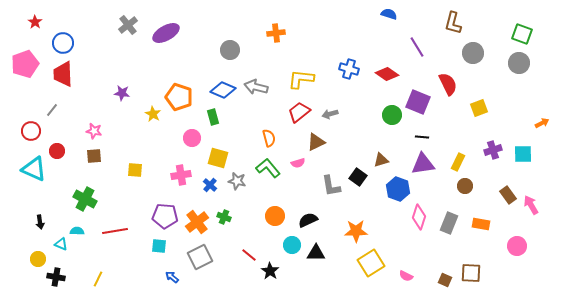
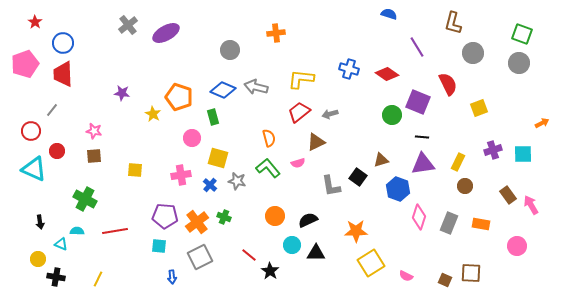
blue arrow at (172, 277): rotated 136 degrees counterclockwise
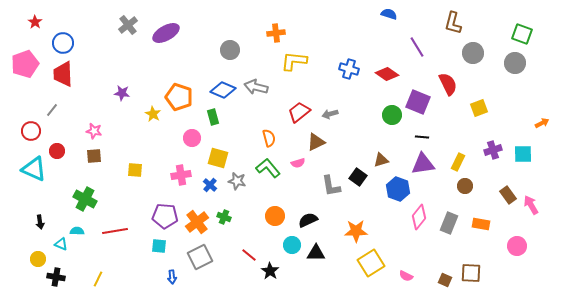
gray circle at (519, 63): moved 4 px left
yellow L-shape at (301, 79): moved 7 px left, 18 px up
pink diamond at (419, 217): rotated 20 degrees clockwise
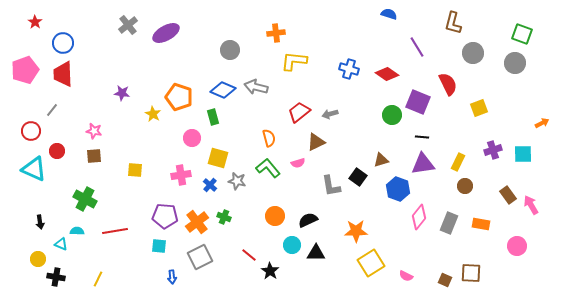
pink pentagon at (25, 64): moved 6 px down
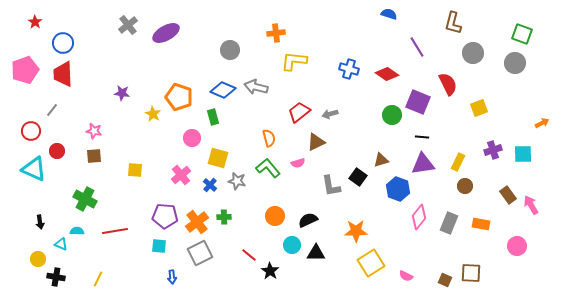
pink cross at (181, 175): rotated 30 degrees counterclockwise
green cross at (224, 217): rotated 24 degrees counterclockwise
gray square at (200, 257): moved 4 px up
